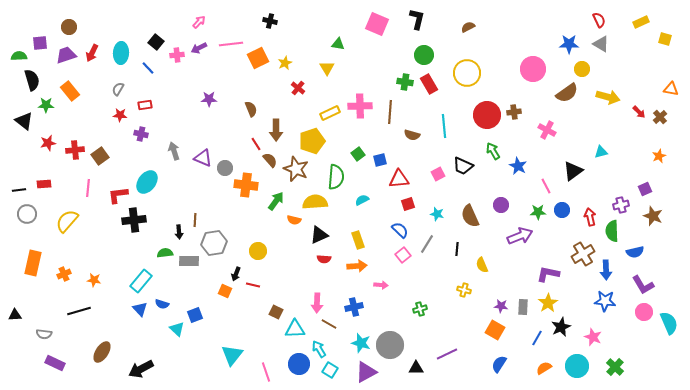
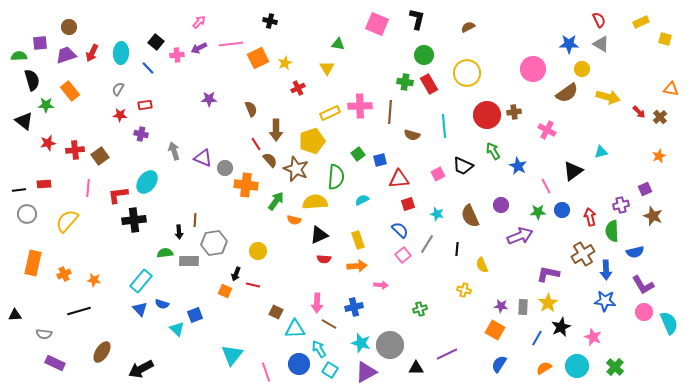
red cross at (298, 88): rotated 24 degrees clockwise
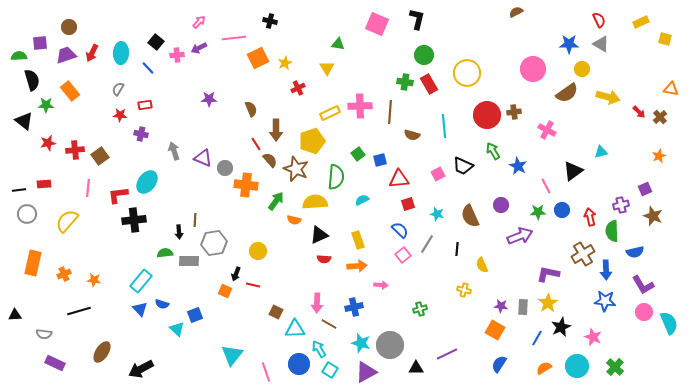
brown semicircle at (468, 27): moved 48 px right, 15 px up
pink line at (231, 44): moved 3 px right, 6 px up
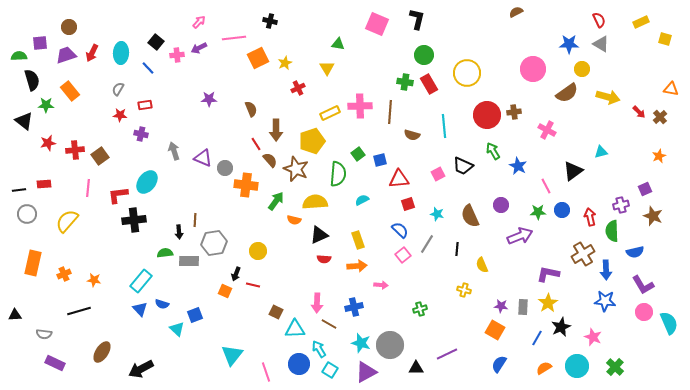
green semicircle at (336, 177): moved 2 px right, 3 px up
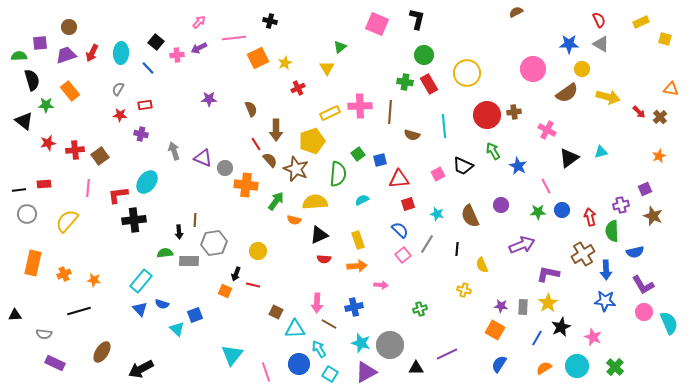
green triangle at (338, 44): moved 2 px right, 3 px down; rotated 48 degrees counterclockwise
black triangle at (573, 171): moved 4 px left, 13 px up
purple arrow at (520, 236): moved 2 px right, 9 px down
cyan square at (330, 370): moved 4 px down
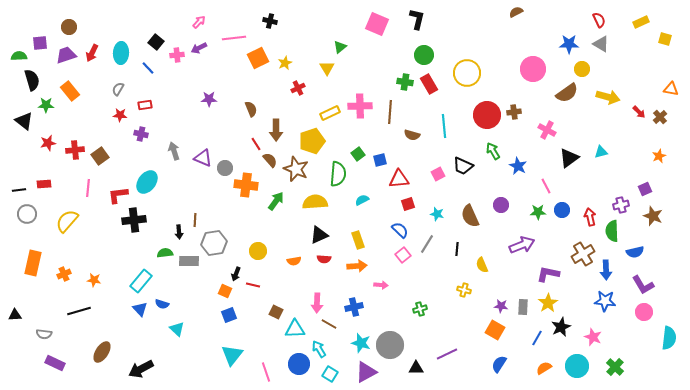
orange semicircle at (294, 220): moved 41 px down; rotated 24 degrees counterclockwise
blue square at (195, 315): moved 34 px right
cyan semicircle at (669, 323): moved 15 px down; rotated 30 degrees clockwise
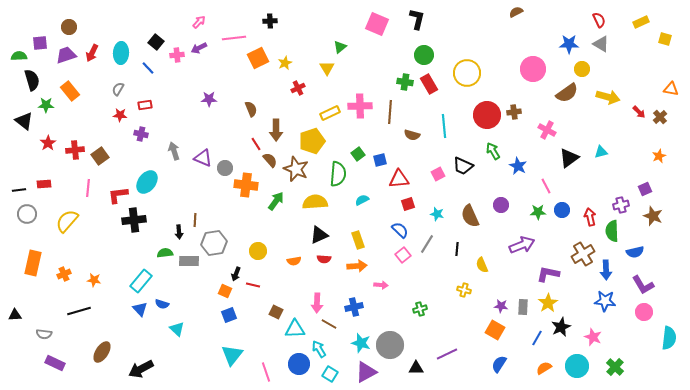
black cross at (270, 21): rotated 16 degrees counterclockwise
red star at (48, 143): rotated 21 degrees counterclockwise
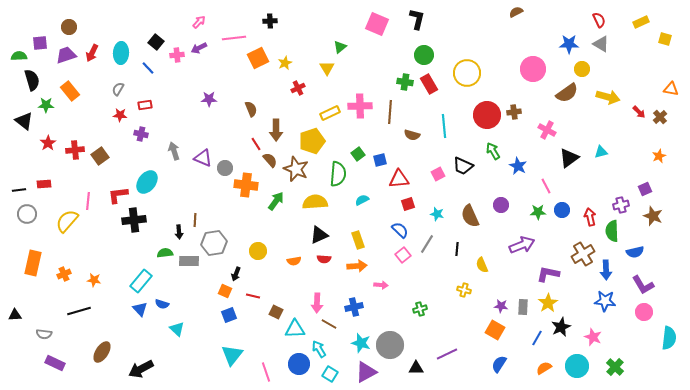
pink line at (88, 188): moved 13 px down
red line at (253, 285): moved 11 px down
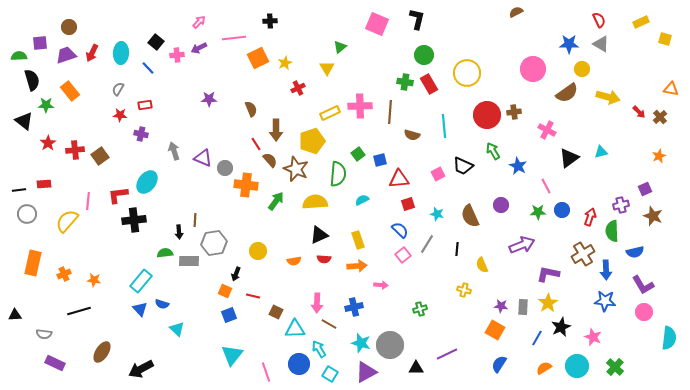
red arrow at (590, 217): rotated 30 degrees clockwise
